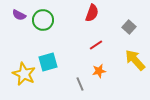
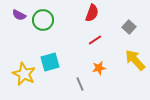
red line: moved 1 px left, 5 px up
cyan square: moved 2 px right
orange star: moved 3 px up
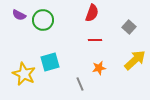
red line: rotated 32 degrees clockwise
yellow arrow: rotated 90 degrees clockwise
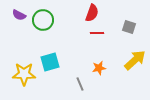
gray square: rotated 24 degrees counterclockwise
red line: moved 2 px right, 7 px up
yellow star: rotated 25 degrees counterclockwise
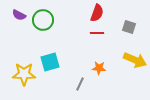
red semicircle: moved 5 px right
yellow arrow: rotated 65 degrees clockwise
orange star: rotated 16 degrees clockwise
gray line: rotated 48 degrees clockwise
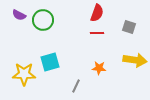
yellow arrow: rotated 15 degrees counterclockwise
gray line: moved 4 px left, 2 px down
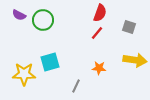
red semicircle: moved 3 px right
red line: rotated 48 degrees counterclockwise
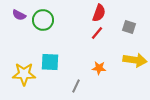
red semicircle: moved 1 px left
cyan square: rotated 18 degrees clockwise
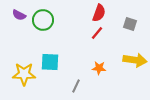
gray square: moved 1 px right, 3 px up
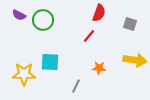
red line: moved 8 px left, 3 px down
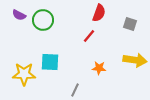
gray line: moved 1 px left, 4 px down
